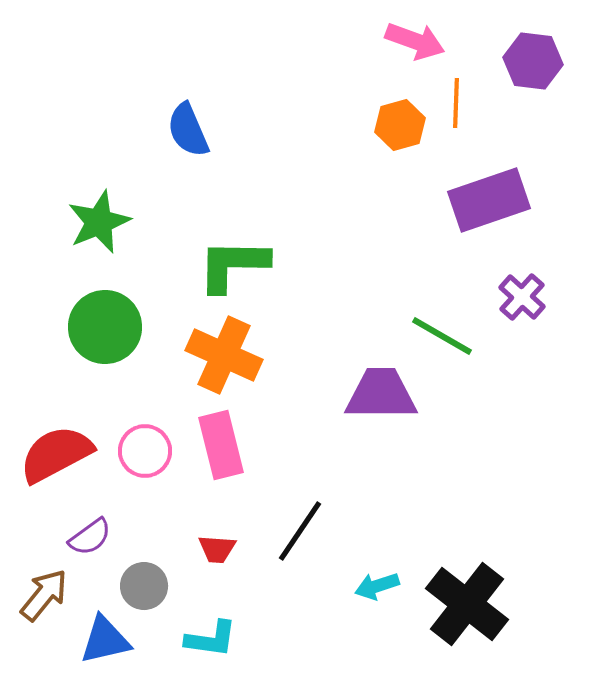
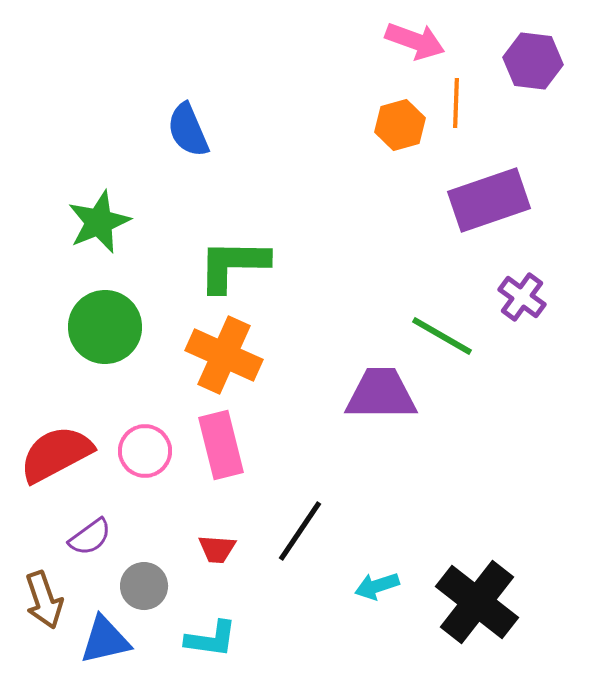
purple cross: rotated 6 degrees counterclockwise
brown arrow: moved 5 px down; rotated 122 degrees clockwise
black cross: moved 10 px right, 2 px up
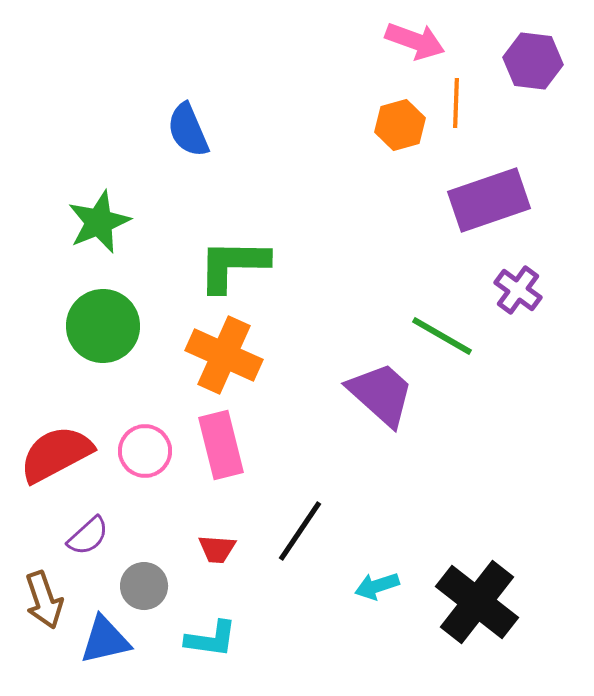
purple cross: moved 4 px left, 7 px up
green circle: moved 2 px left, 1 px up
purple trapezoid: rotated 42 degrees clockwise
purple semicircle: moved 2 px left, 1 px up; rotated 6 degrees counterclockwise
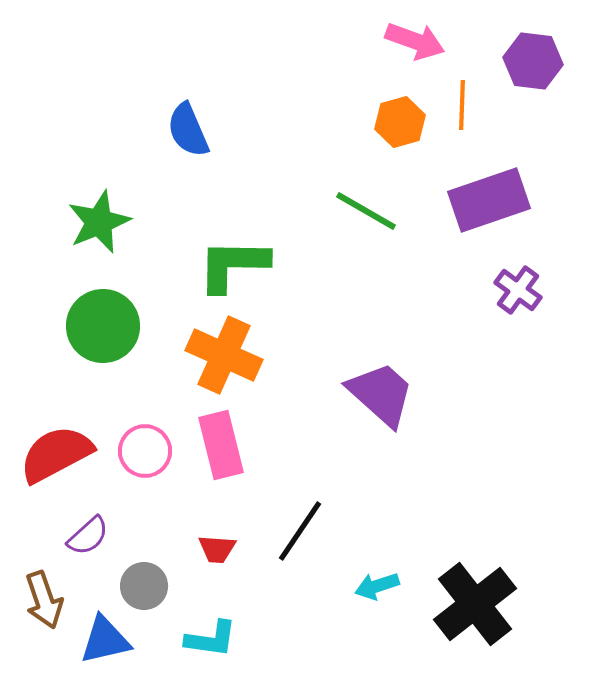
orange line: moved 6 px right, 2 px down
orange hexagon: moved 3 px up
green line: moved 76 px left, 125 px up
black cross: moved 2 px left, 2 px down; rotated 14 degrees clockwise
